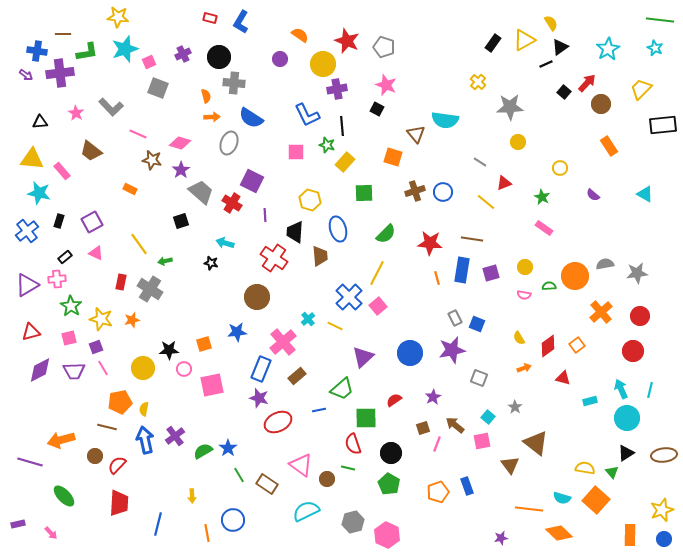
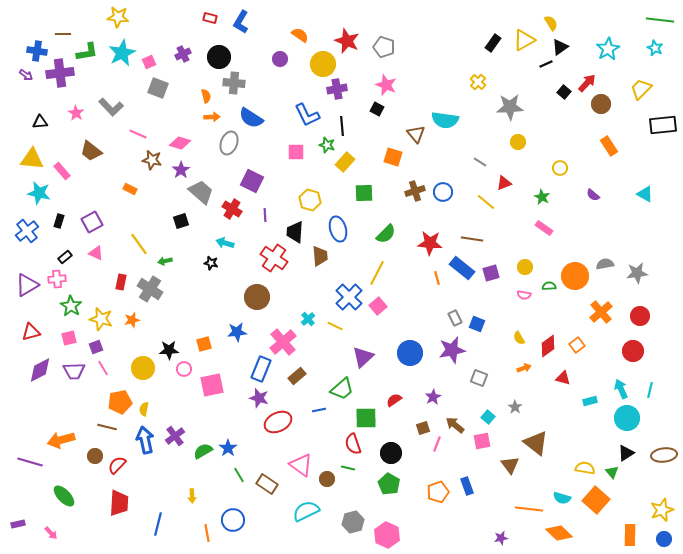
cyan star at (125, 49): moved 3 px left, 4 px down; rotated 8 degrees counterclockwise
red cross at (232, 203): moved 6 px down
blue rectangle at (462, 270): moved 2 px up; rotated 60 degrees counterclockwise
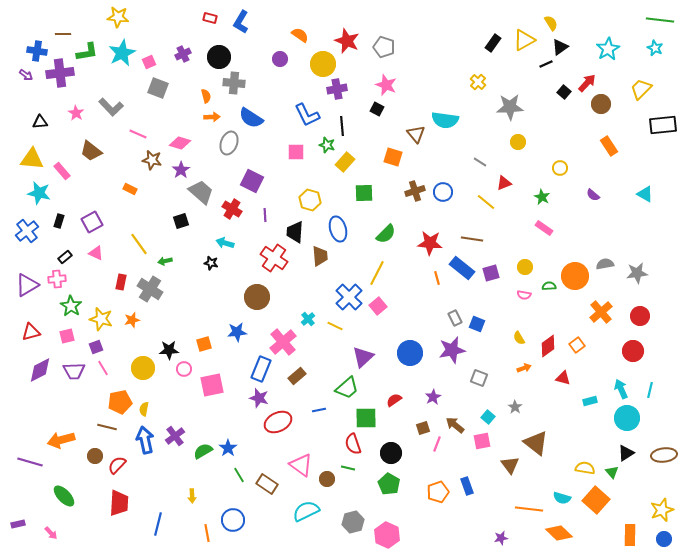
pink square at (69, 338): moved 2 px left, 2 px up
green trapezoid at (342, 389): moved 5 px right, 1 px up
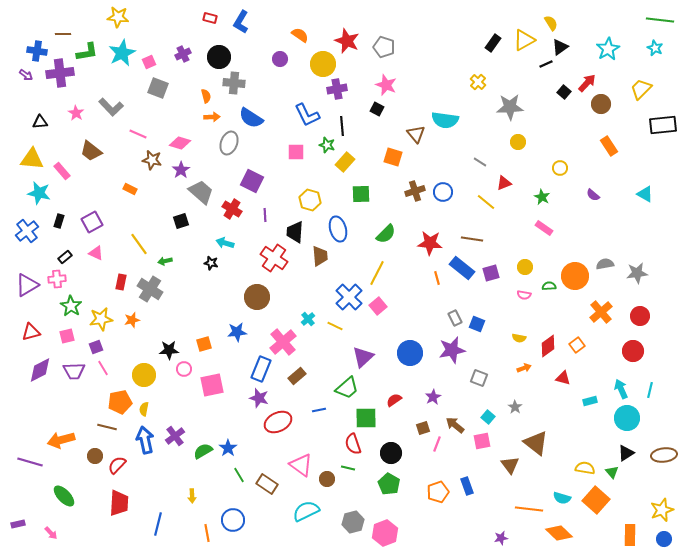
green square at (364, 193): moved 3 px left, 1 px down
yellow star at (101, 319): rotated 25 degrees counterclockwise
yellow semicircle at (519, 338): rotated 48 degrees counterclockwise
yellow circle at (143, 368): moved 1 px right, 7 px down
pink hexagon at (387, 535): moved 2 px left, 2 px up; rotated 15 degrees clockwise
